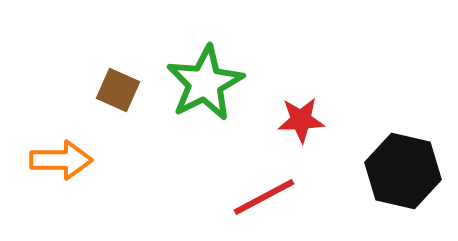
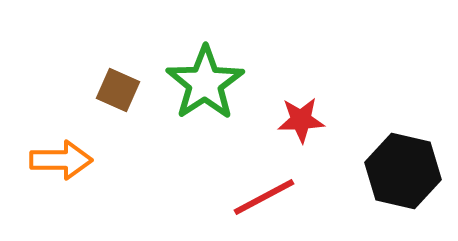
green star: rotated 6 degrees counterclockwise
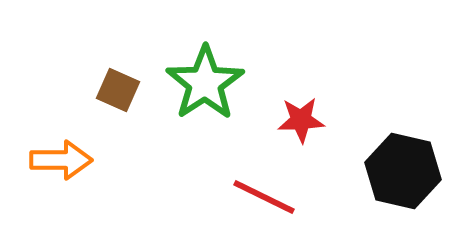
red line: rotated 54 degrees clockwise
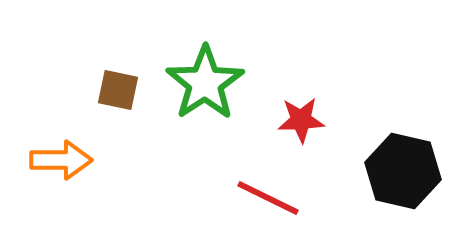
brown square: rotated 12 degrees counterclockwise
red line: moved 4 px right, 1 px down
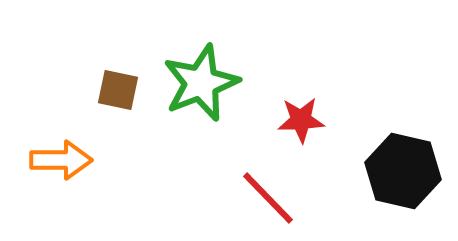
green star: moved 4 px left; rotated 12 degrees clockwise
red line: rotated 20 degrees clockwise
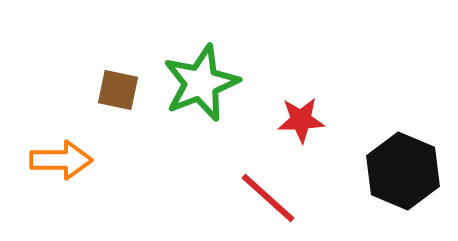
black hexagon: rotated 10 degrees clockwise
red line: rotated 4 degrees counterclockwise
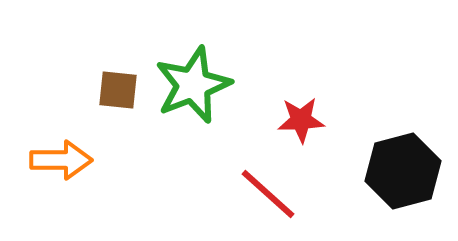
green star: moved 8 px left, 2 px down
brown square: rotated 6 degrees counterclockwise
black hexagon: rotated 22 degrees clockwise
red line: moved 4 px up
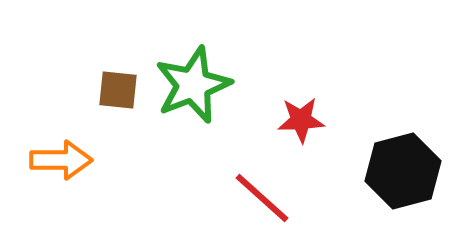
red line: moved 6 px left, 4 px down
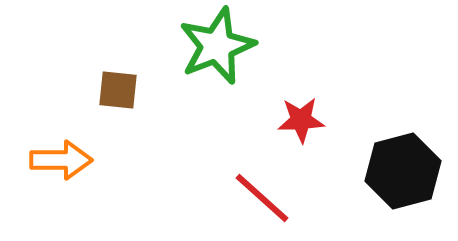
green star: moved 24 px right, 39 px up
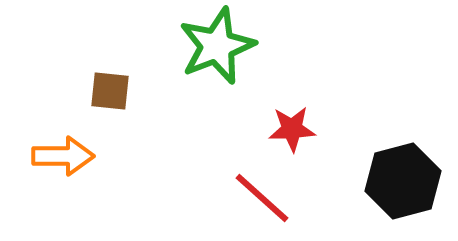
brown square: moved 8 px left, 1 px down
red star: moved 9 px left, 9 px down
orange arrow: moved 2 px right, 4 px up
black hexagon: moved 10 px down
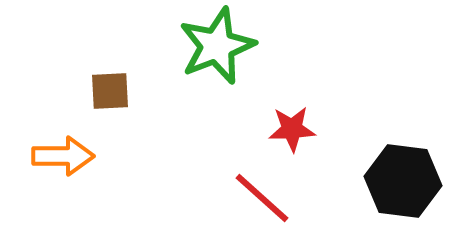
brown square: rotated 9 degrees counterclockwise
black hexagon: rotated 22 degrees clockwise
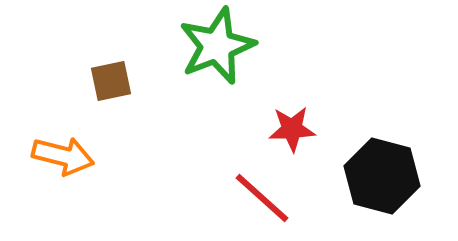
brown square: moved 1 px right, 10 px up; rotated 9 degrees counterclockwise
orange arrow: rotated 14 degrees clockwise
black hexagon: moved 21 px left, 5 px up; rotated 8 degrees clockwise
